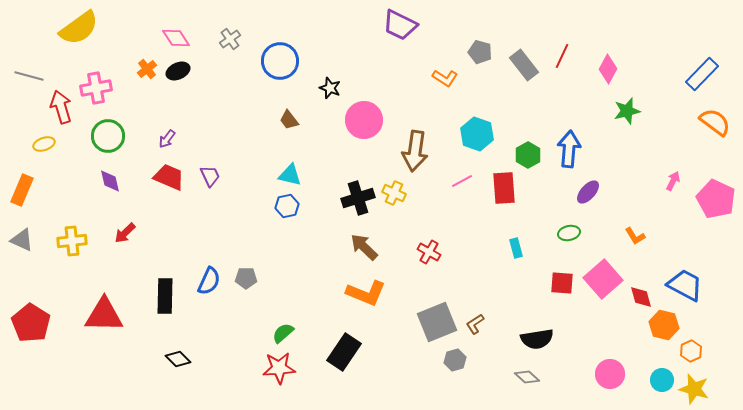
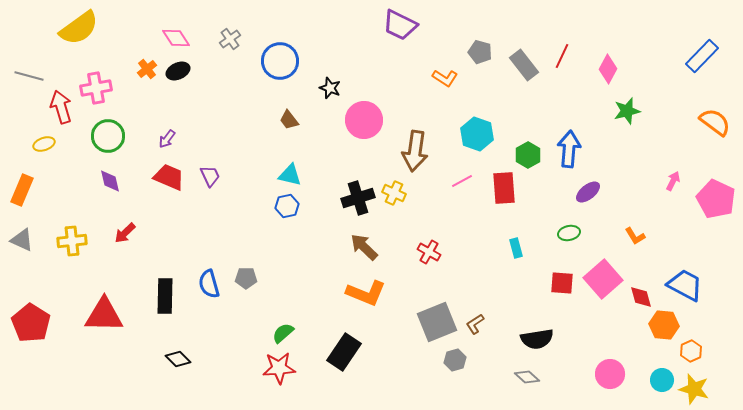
blue rectangle at (702, 74): moved 18 px up
purple ellipse at (588, 192): rotated 10 degrees clockwise
blue semicircle at (209, 281): moved 3 px down; rotated 140 degrees clockwise
orange hexagon at (664, 325): rotated 8 degrees counterclockwise
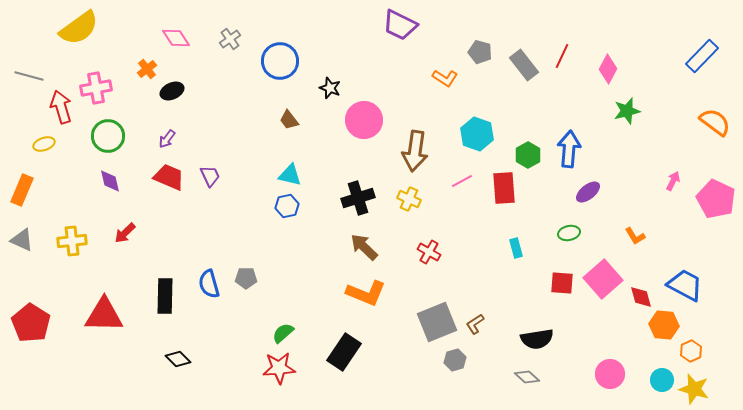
black ellipse at (178, 71): moved 6 px left, 20 px down
yellow cross at (394, 193): moved 15 px right, 6 px down
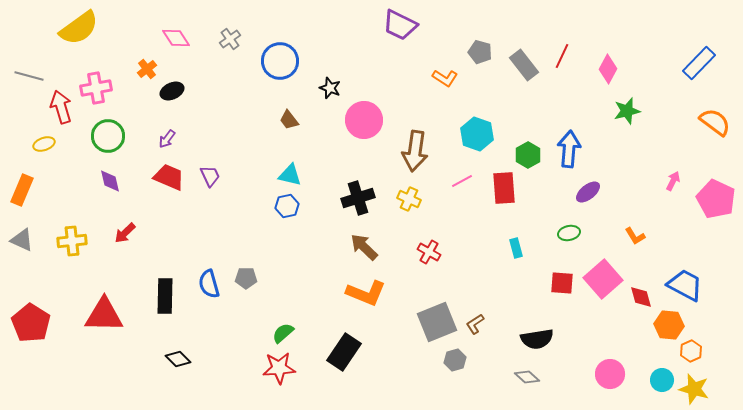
blue rectangle at (702, 56): moved 3 px left, 7 px down
orange hexagon at (664, 325): moved 5 px right
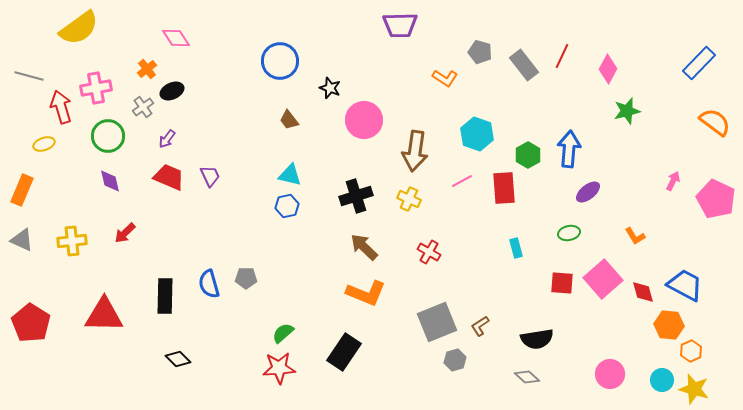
purple trapezoid at (400, 25): rotated 27 degrees counterclockwise
gray cross at (230, 39): moved 87 px left, 68 px down
black cross at (358, 198): moved 2 px left, 2 px up
red diamond at (641, 297): moved 2 px right, 5 px up
brown L-shape at (475, 324): moved 5 px right, 2 px down
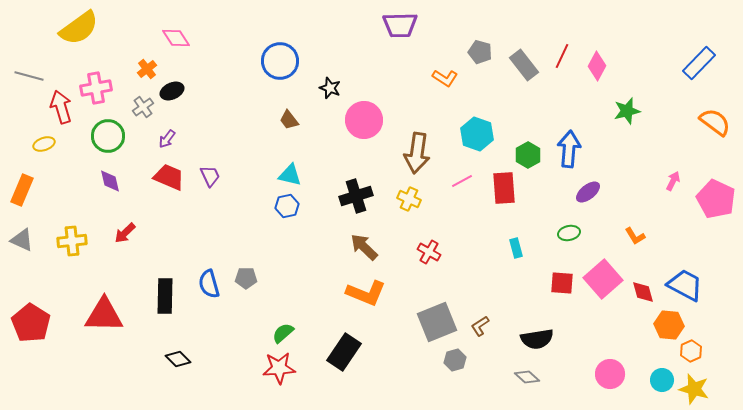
pink diamond at (608, 69): moved 11 px left, 3 px up
brown arrow at (415, 151): moved 2 px right, 2 px down
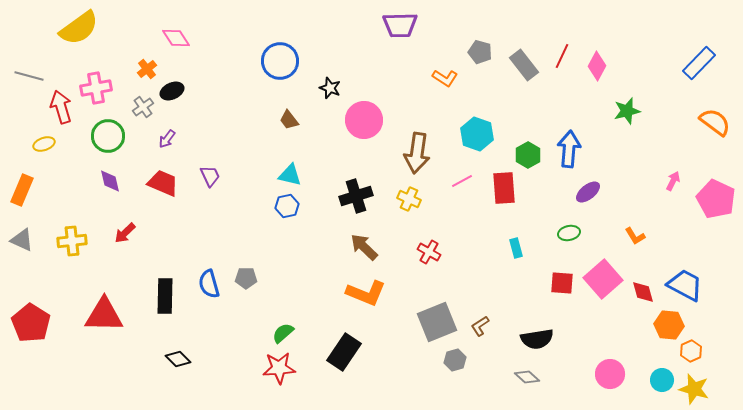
red trapezoid at (169, 177): moved 6 px left, 6 px down
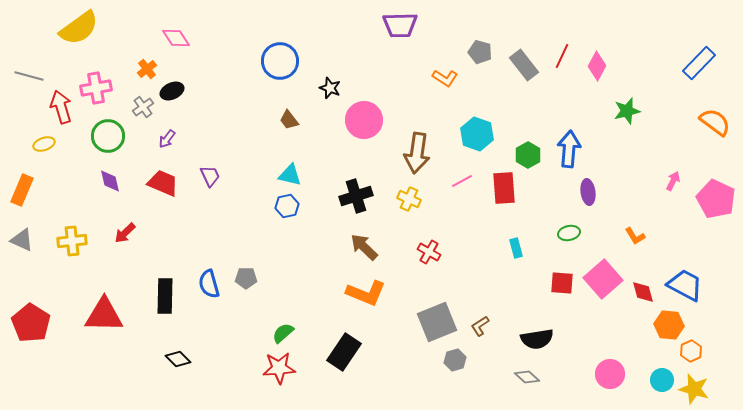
purple ellipse at (588, 192): rotated 60 degrees counterclockwise
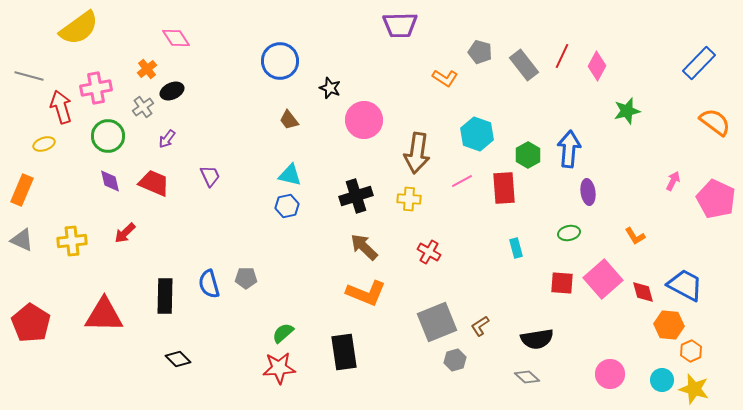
red trapezoid at (163, 183): moved 9 px left
yellow cross at (409, 199): rotated 20 degrees counterclockwise
black rectangle at (344, 352): rotated 42 degrees counterclockwise
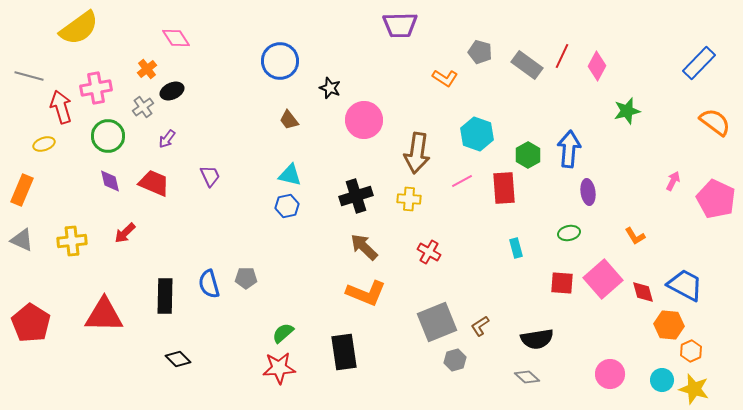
gray rectangle at (524, 65): moved 3 px right; rotated 16 degrees counterclockwise
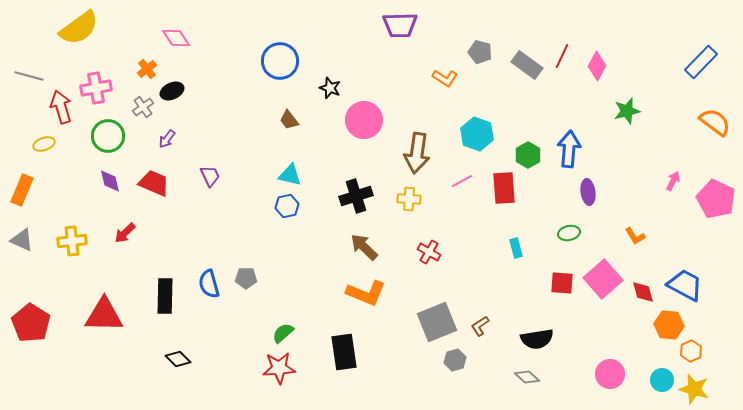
blue rectangle at (699, 63): moved 2 px right, 1 px up
